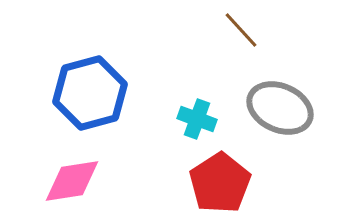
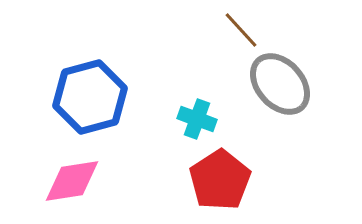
blue hexagon: moved 4 px down
gray ellipse: moved 24 px up; rotated 24 degrees clockwise
red pentagon: moved 3 px up
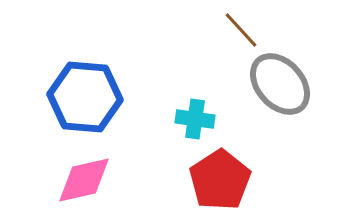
blue hexagon: moved 5 px left; rotated 20 degrees clockwise
cyan cross: moved 2 px left; rotated 12 degrees counterclockwise
pink diamond: moved 12 px right, 1 px up; rotated 4 degrees counterclockwise
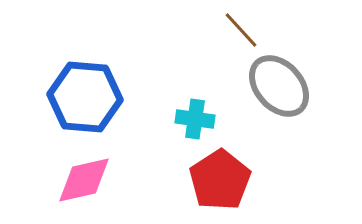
gray ellipse: moved 1 px left, 2 px down
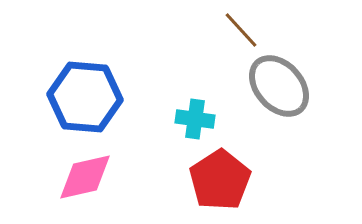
pink diamond: moved 1 px right, 3 px up
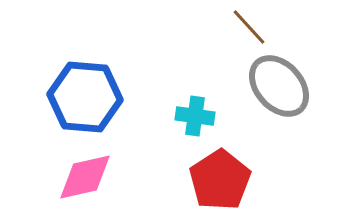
brown line: moved 8 px right, 3 px up
cyan cross: moved 3 px up
